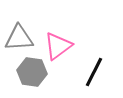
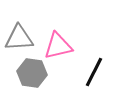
pink triangle: rotated 24 degrees clockwise
gray hexagon: moved 1 px down
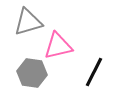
gray triangle: moved 9 px right, 16 px up; rotated 12 degrees counterclockwise
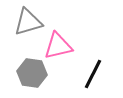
black line: moved 1 px left, 2 px down
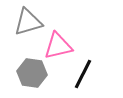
black line: moved 10 px left
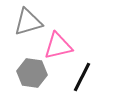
black line: moved 1 px left, 3 px down
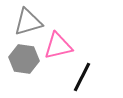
gray hexagon: moved 8 px left, 14 px up
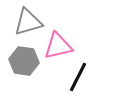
gray hexagon: moved 2 px down
black line: moved 4 px left
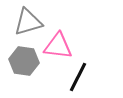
pink triangle: rotated 20 degrees clockwise
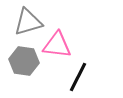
pink triangle: moved 1 px left, 1 px up
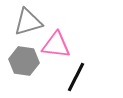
pink triangle: moved 1 px left
black line: moved 2 px left
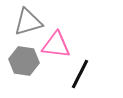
black line: moved 4 px right, 3 px up
